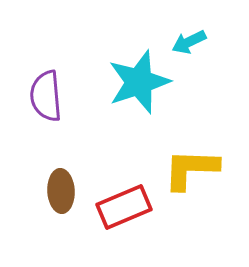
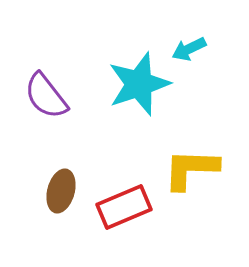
cyan arrow: moved 7 px down
cyan star: moved 2 px down
purple semicircle: rotated 33 degrees counterclockwise
brown ellipse: rotated 18 degrees clockwise
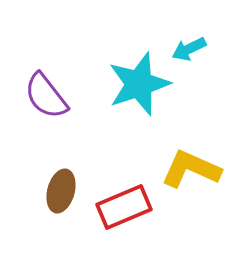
yellow L-shape: rotated 22 degrees clockwise
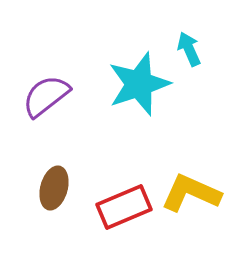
cyan arrow: rotated 92 degrees clockwise
purple semicircle: rotated 90 degrees clockwise
yellow L-shape: moved 24 px down
brown ellipse: moved 7 px left, 3 px up
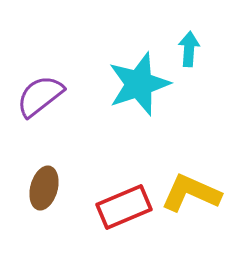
cyan arrow: rotated 28 degrees clockwise
purple semicircle: moved 6 px left
brown ellipse: moved 10 px left
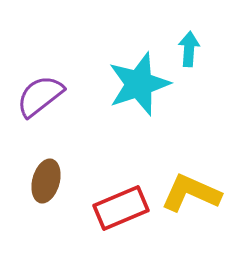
brown ellipse: moved 2 px right, 7 px up
red rectangle: moved 3 px left, 1 px down
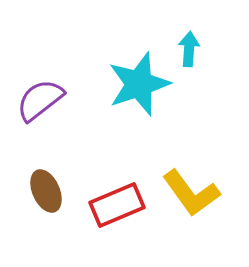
purple semicircle: moved 4 px down
brown ellipse: moved 10 px down; rotated 39 degrees counterclockwise
yellow L-shape: rotated 150 degrees counterclockwise
red rectangle: moved 4 px left, 3 px up
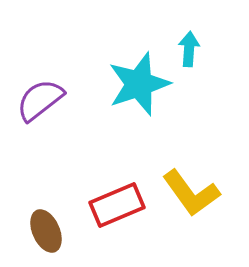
brown ellipse: moved 40 px down
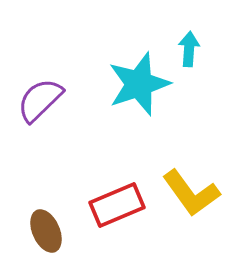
purple semicircle: rotated 6 degrees counterclockwise
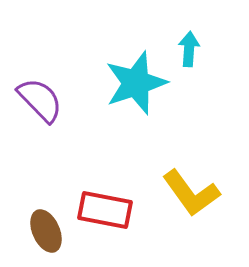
cyan star: moved 3 px left, 1 px up
purple semicircle: rotated 90 degrees clockwise
red rectangle: moved 12 px left, 5 px down; rotated 34 degrees clockwise
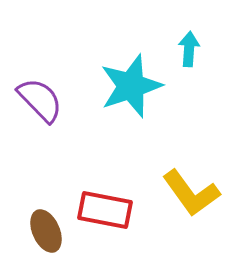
cyan star: moved 5 px left, 3 px down
